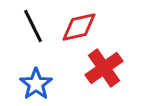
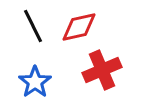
red cross: moved 2 px left, 2 px down; rotated 12 degrees clockwise
blue star: moved 1 px left, 2 px up
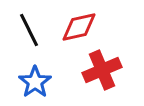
black line: moved 4 px left, 4 px down
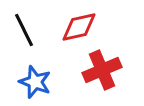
black line: moved 5 px left
blue star: rotated 16 degrees counterclockwise
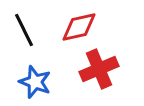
red cross: moved 3 px left, 1 px up
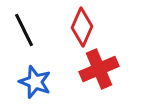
red diamond: moved 3 px right; rotated 54 degrees counterclockwise
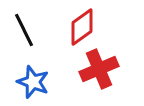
red diamond: rotated 30 degrees clockwise
blue star: moved 2 px left
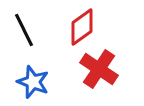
red cross: rotated 33 degrees counterclockwise
